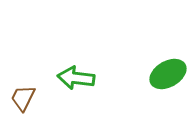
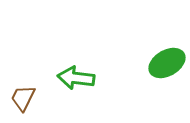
green ellipse: moved 1 px left, 11 px up
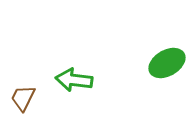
green arrow: moved 2 px left, 2 px down
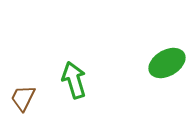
green arrow: rotated 66 degrees clockwise
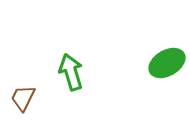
green arrow: moved 3 px left, 8 px up
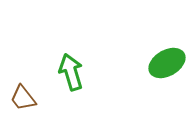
brown trapezoid: rotated 64 degrees counterclockwise
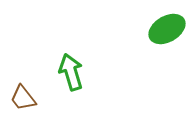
green ellipse: moved 34 px up
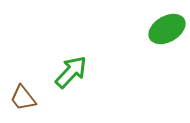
green arrow: rotated 60 degrees clockwise
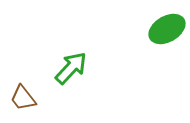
green arrow: moved 4 px up
